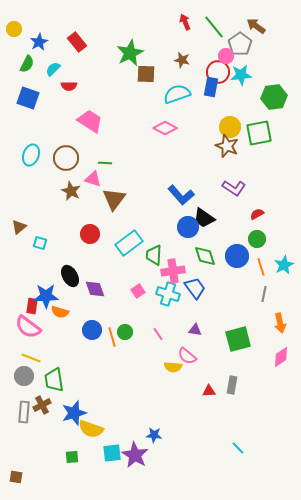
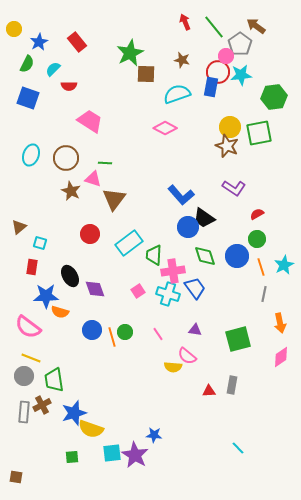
red rectangle at (32, 306): moved 39 px up
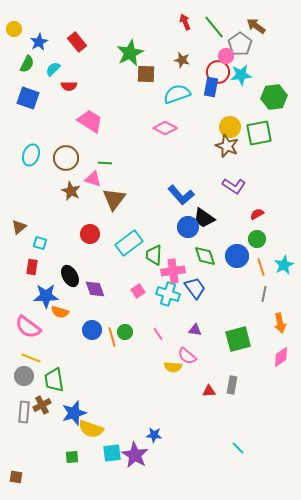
purple L-shape at (234, 188): moved 2 px up
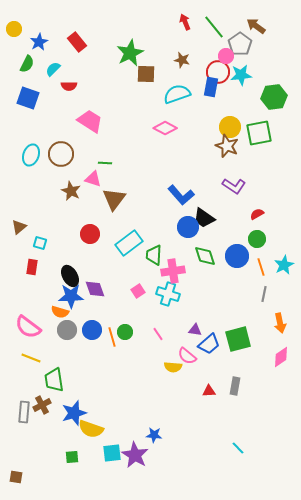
brown circle at (66, 158): moved 5 px left, 4 px up
blue trapezoid at (195, 288): moved 14 px right, 56 px down; rotated 85 degrees clockwise
blue star at (46, 296): moved 25 px right
gray circle at (24, 376): moved 43 px right, 46 px up
gray rectangle at (232, 385): moved 3 px right, 1 px down
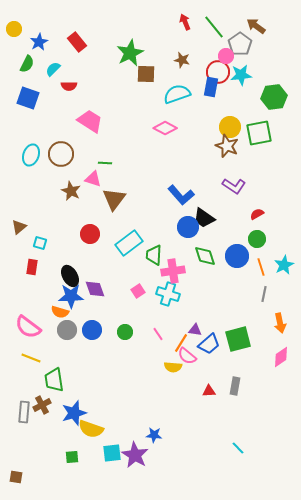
orange line at (112, 337): moved 69 px right, 6 px down; rotated 48 degrees clockwise
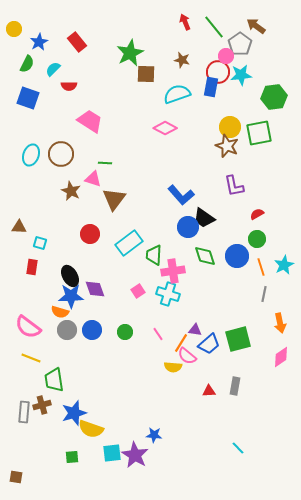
purple L-shape at (234, 186): rotated 45 degrees clockwise
brown triangle at (19, 227): rotated 42 degrees clockwise
brown cross at (42, 405): rotated 12 degrees clockwise
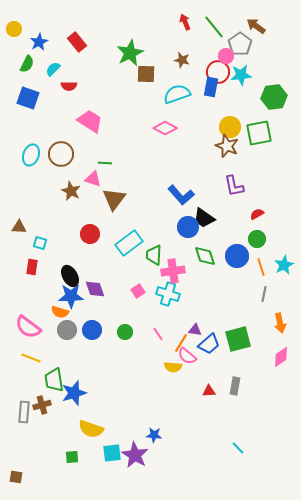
blue star at (74, 413): moved 20 px up
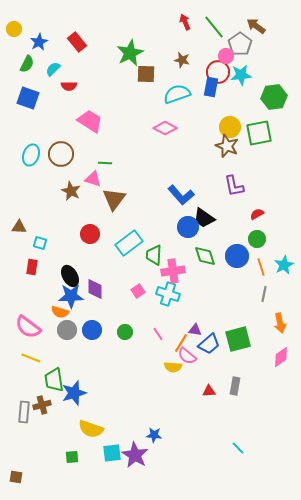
purple diamond at (95, 289): rotated 20 degrees clockwise
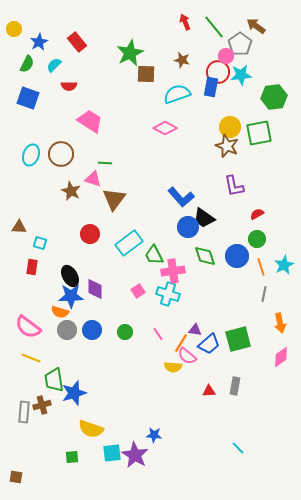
cyan semicircle at (53, 69): moved 1 px right, 4 px up
blue L-shape at (181, 195): moved 2 px down
green trapezoid at (154, 255): rotated 30 degrees counterclockwise
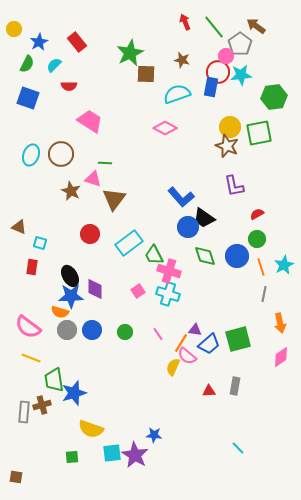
brown triangle at (19, 227): rotated 21 degrees clockwise
pink cross at (173, 271): moved 4 px left; rotated 25 degrees clockwise
yellow semicircle at (173, 367): rotated 108 degrees clockwise
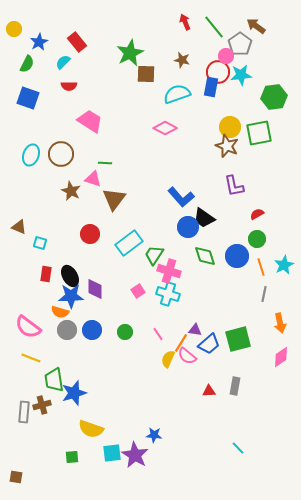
cyan semicircle at (54, 65): moved 9 px right, 3 px up
green trapezoid at (154, 255): rotated 60 degrees clockwise
red rectangle at (32, 267): moved 14 px right, 7 px down
yellow semicircle at (173, 367): moved 5 px left, 8 px up
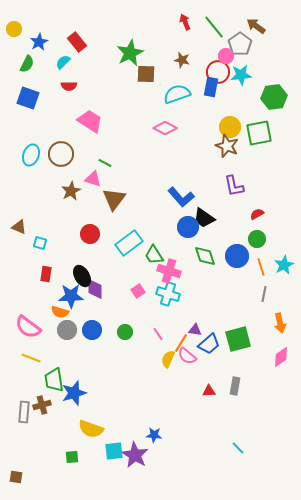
green line at (105, 163): rotated 24 degrees clockwise
brown star at (71, 191): rotated 18 degrees clockwise
green trapezoid at (154, 255): rotated 65 degrees counterclockwise
black ellipse at (70, 276): moved 12 px right
cyan square at (112, 453): moved 2 px right, 2 px up
